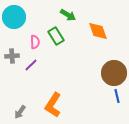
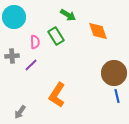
orange L-shape: moved 4 px right, 10 px up
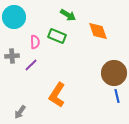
green rectangle: moved 1 px right; rotated 36 degrees counterclockwise
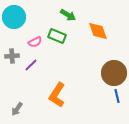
pink semicircle: rotated 64 degrees clockwise
gray arrow: moved 3 px left, 3 px up
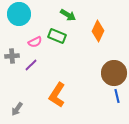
cyan circle: moved 5 px right, 3 px up
orange diamond: rotated 45 degrees clockwise
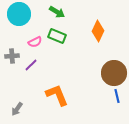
green arrow: moved 11 px left, 3 px up
orange L-shape: rotated 125 degrees clockwise
